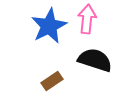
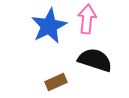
brown rectangle: moved 4 px right, 1 px down; rotated 10 degrees clockwise
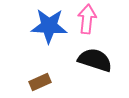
blue star: rotated 30 degrees clockwise
brown rectangle: moved 16 px left
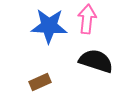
black semicircle: moved 1 px right, 1 px down
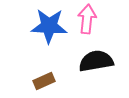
black semicircle: rotated 28 degrees counterclockwise
brown rectangle: moved 4 px right, 1 px up
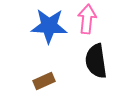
black semicircle: rotated 88 degrees counterclockwise
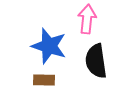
blue star: moved 20 px down; rotated 15 degrees clockwise
brown rectangle: moved 1 px up; rotated 25 degrees clockwise
